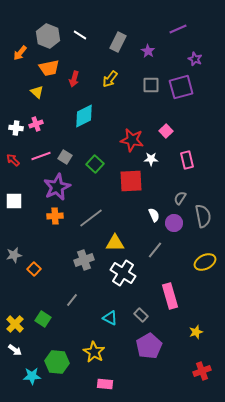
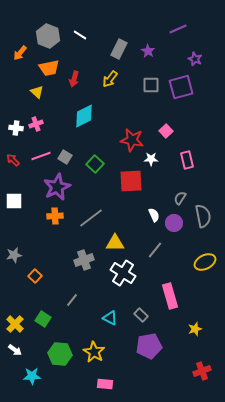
gray rectangle at (118, 42): moved 1 px right, 7 px down
orange square at (34, 269): moved 1 px right, 7 px down
yellow star at (196, 332): moved 1 px left, 3 px up
purple pentagon at (149, 346): rotated 20 degrees clockwise
green hexagon at (57, 362): moved 3 px right, 8 px up
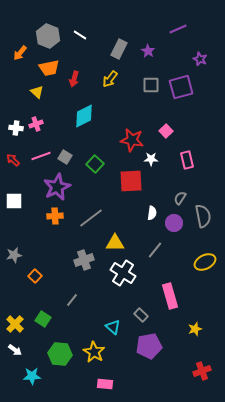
purple star at (195, 59): moved 5 px right
white semicircle at (154, 215): moved 2 px left, 2 px up; rotated 32 degrees clockwise
cyan triangle at (110, 318): moved 3 px right, 9 px down; rotated 14 degrees clockwise
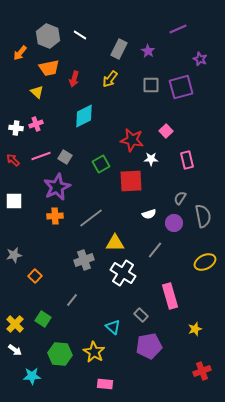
green square at (95, 164): moved 6 px right; rotated 18 degrees clockwise
white semicircle at (152, 213): moved 3 px left, 1 px down; rotated 64 degrees clockwise
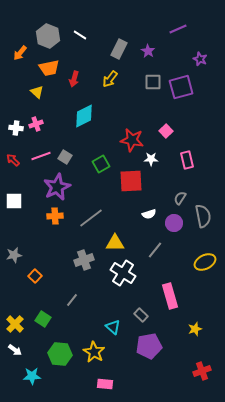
gray square at (151, 85): moved 2 px right, 3 px up
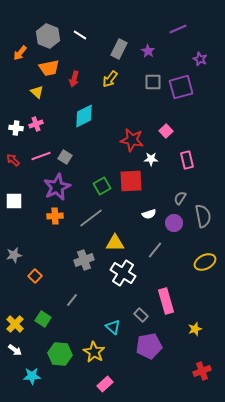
green square at (101, 164): moved 1 px right, 22 px down
pink rectangle at (170, 296): moved 4 px left, 5 px down
pink rectangle at (105, 384): rotated 49 degrees counterclockwise
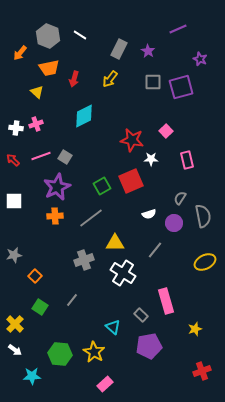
red square at (131, 181): rotated 20 degrees counterclockwise
green square at (43, 319): moved 3 px left, 12 px up
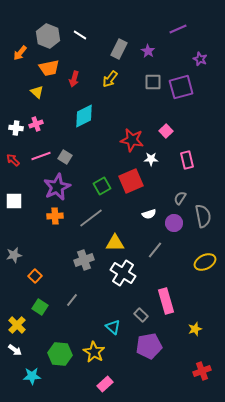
yellow cross at (15, 324): moved 2 px right, 1 px down
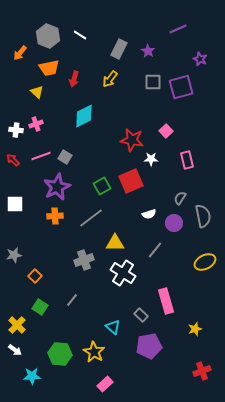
white cross at (16, 128): moved 2 px down
white square at (14, 201): moved 1 px right, 3 px down
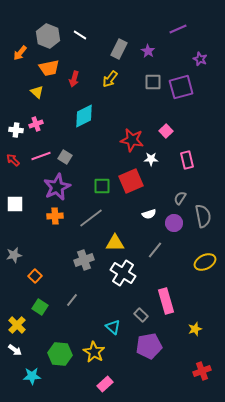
green square at (102, 186): rotated 30 degrees clockwise
